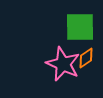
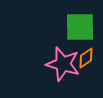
pink star: rotated 8 degrees counterclockwise
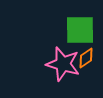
green square: moved 3 px down
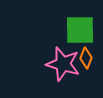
orange diamond: rotated 35 degrees counterclockwise
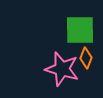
pink star: moved 1 px left, 5 px down
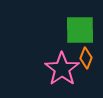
pink star: rotated 20 degrees clockwise
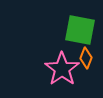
green square: rotated 12 degrees clockwise
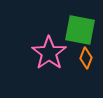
pink star: moved 13 px left, 16 px up
